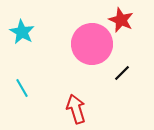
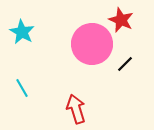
black line: moved 3 px right, 9 px up
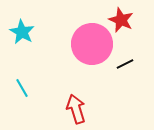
black line: rotated 18 degrees clockwise
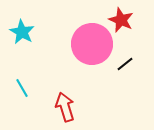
black line: rotated 12 degrees counterclockwise
red arrow: moved 11 px left, 2 px up
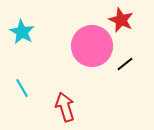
pink circle: moved 2 px down
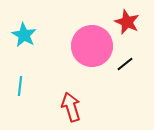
red star: moved 6 px right, 2 px down
cyan star: moved 2 px right, 3 px down
cyan line: moved 2 px left, 2 px up; rotated 36 degrees clockwise
red arrow: moved 6 px right
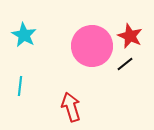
red star: moved 3 px right, 14 px down
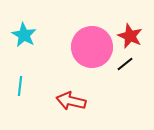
pink circle: moved 1 px down
red arrow: moved 6 px up; rotated 60 degrees counterclockwise
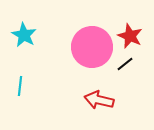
red arrow: moved 28 px right, 1 px up
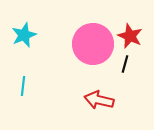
cyan star: rotated 20 degrees clockwise
pink circle: moved 1 px right, 3 px up
black line: rotated 36 degrees counterclockwise
cyan line: moved 3 px right
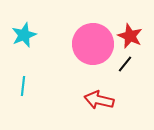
black line: rotated 24 degrees clockwise
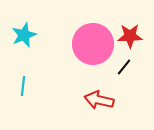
red star: rotated 25 degrees counterclockwise
black line: moved 1 px left, 3 px down
